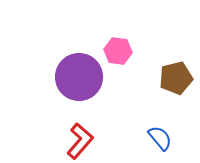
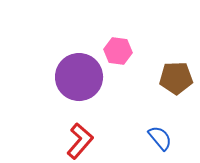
brown pentagon: rotated 12 degrees clockwise
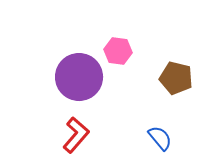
brown pentagon: rotated 16 degrees clockwise
red L-shape: moved 4 px left, 6 px up
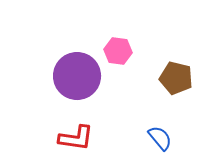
purple circle: moved 2 px left, 1 px up
red L-shape: moved 3 px down; rotated 57 degrees clockwise
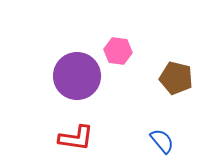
blue semicircle: moved 2 px right, 3 px down
